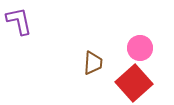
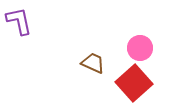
brown trapezoid: rotated 70 degrees counterclockwise
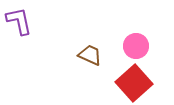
pink circle: moved 4 px left, 2 px up
brown trapezoid: moved 3 px left, 8 px up
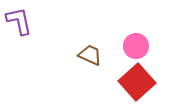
red square: moved 3 px right, 1 px up
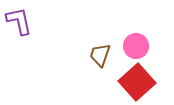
brown trapezoid: moved 10 px right; rotated 95 degrees counterclockwise
